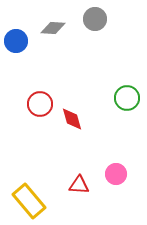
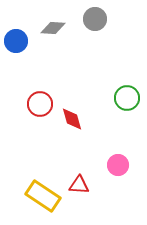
pink circle: moved 2 px right, 9 px up
yellow rectangle: moved 14 px right, 5 px up; rotated 16 degrees counterclockwise
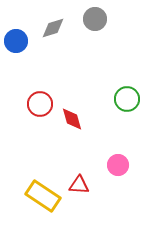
gray diamond: rotated 20 degrees counterclockwise
green circle: moved 1 px down
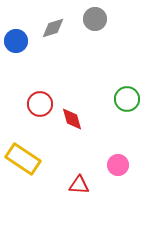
yellow rectangle: moved 20 px left, 37 px up
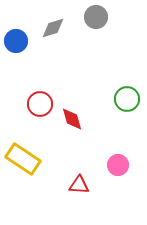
gray circle: moved 1 px right, 2 px up
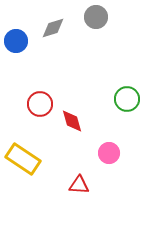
red diamond: moved 2 px down
pink circle: moved 9 px left, 12 px up
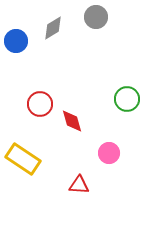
gray diamond: rotated 15 degrees counterclockwise
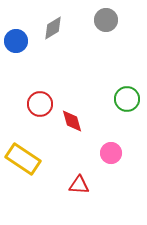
gray circle: moved 10 px right, 3 px down
pink circle: moved 2 px right
